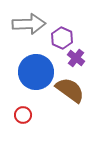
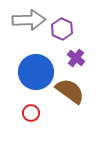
gray arrow: moved 4 px up
purple hexagon: moved 9 px up
brown semicircle: moved 1 px down
red circle: moved 8 px right, 2 px up
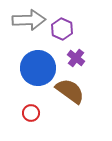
blue circle: moved 2 px right, 4 px up
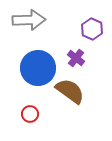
purple hexagon: moved 30 px right
red circle: moved 1 px left, 1 px down
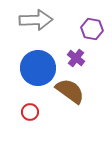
gray arrow: moved 7 px right
purple hexagon: rotated 15 degrees counterclockwise
red circle: moved 2 px up
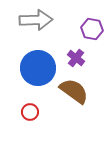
brown semicircle: moved 4 px right
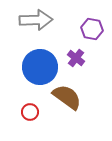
blue circle: moved 2 px right, 1 px up
brown semicircle: moved 7 px left, 6 px down
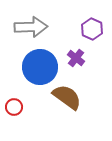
gray arrow: moved 5 px left, 7 px down
purple hexagon: rotated 15 degrees clockwise
red circle: moved 16 px left, 5 px up
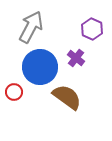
gray arrow: rotated 60 degrees counterclockwise
red circle: moved 15 px up
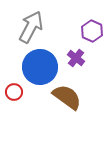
purple hexagon: moved 2 px down
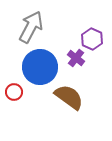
purple hexagon: moved 8 px down
brown semicircle: moved 2 px right
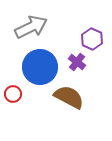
gray arrow: rotated 36 degrees clockwise
purple cross: moved 1 px right, 4 px down
red circle: moved 1 px left, 2 px down
brown semicircle: rotated 8 degrees counterclockwise
